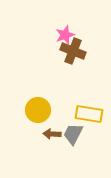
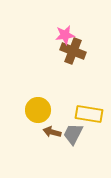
pink star: rotated 12 degrees clockwise
brown arrow: moved 2 px up; rotated 12 degrees clockwise
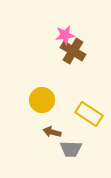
brown cross: rotated 10 degrees clockwise
yellow circle: moved 4 px right, 10 px up
yellow rectangle: rotated 24 degrees clockwise
gray trapezoid: moved 2 px left, 15 px down; rotated 115 degrees counterclockwise
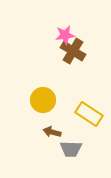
yellow circle: moved 1 px right
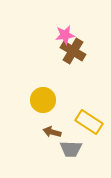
yellow rectangle: moved 8 px down
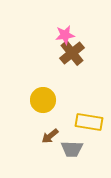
brown cross: moved 1 px left, 2 px down; rotated 20 degrees clockwise
yellow rectangle: rotated 24 degrees counterclockwise
brown arrow: moved 2 px left, 4 px down; rotated 54 degrees counterclockwise
gray trapezoid: moved 1 px right
